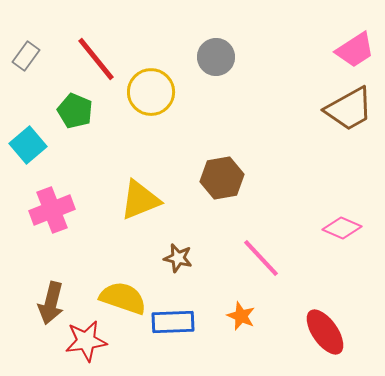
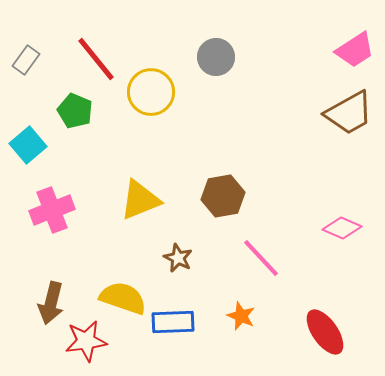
gray rectangle: moved 4 px down
brown trapezoid: moved 4 px down
brown hexagon: moved 1 px right, 18 px down
brown star: rotated 12 degrees clockwise
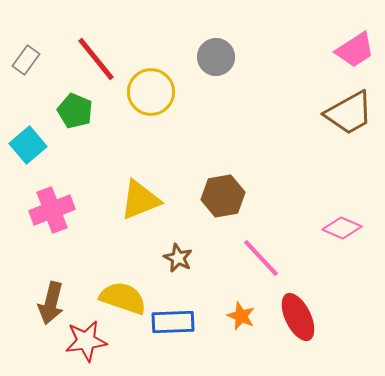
red ellipse: moved 27 px left, 15 px up; rotated 9 degrees clockwise
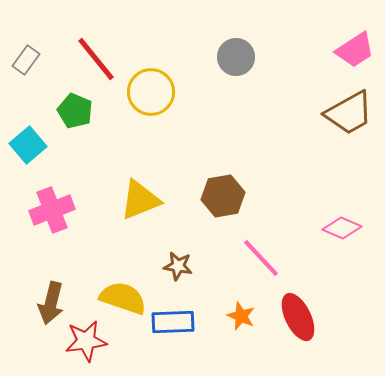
gray circle: moved 20 px right
brown star: moved 8 px down; rotated 16 degrees counterclockwise
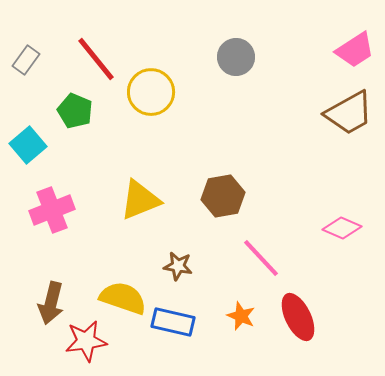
blue rectangle: rotated 15 degrees clockwise
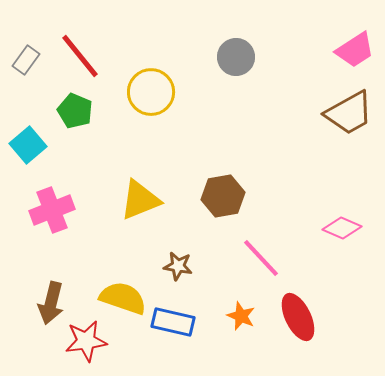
red line: moved 16 px left, 3 px up
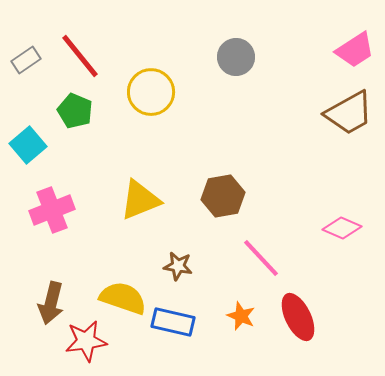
gray rectangle: rotated 20 degrees clockwise
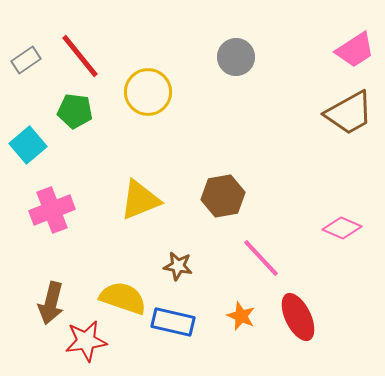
yellow circle: moved 3 px left
green pentagon: rotated 16 degrees counterclockwise
